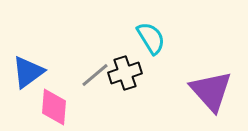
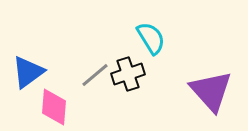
black cross: moved 3 px right, 1 px down
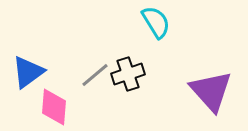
cyan semicircle: moved 5 px right, 16 px up
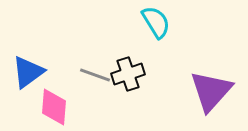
gray line: rotated 60 degrees clockwise
purple triangle: rotated 24 degrees clockwise
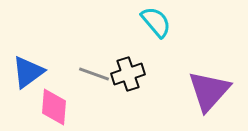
cyan semicircle: rotated 8 degrees counterclockwise
gray line: moved 1 px left, 1 px up
purple triangle: moved 2 px left
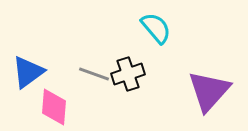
cyan semicircle: moved 6 px down
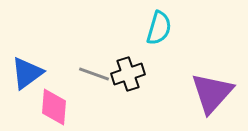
cyan semicircle: moved 3 px right; rotated 56 degrees clockwise
blue triangle: moved 1 px left, 1 px down
purple triangle: moved 3 px right, 2 px down
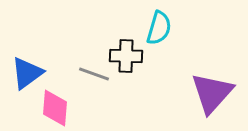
black cross: moved 2 px left, 18 px up; rotated 20 degrees clockwise
pink diamond: moved 1 px right, 1 px down
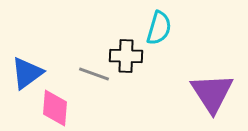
purple triangle: rotated 15 degrees counterclockwise
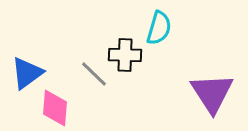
black cross: moved 1 px left, 1 px up
gray line: rotated 24 degrees clockwise
